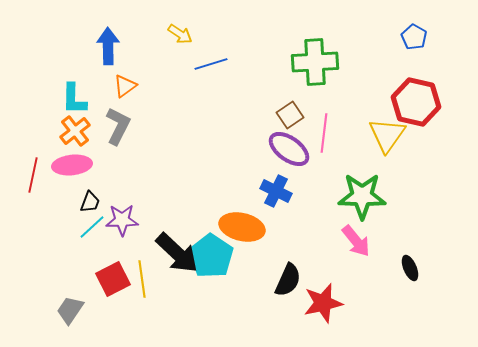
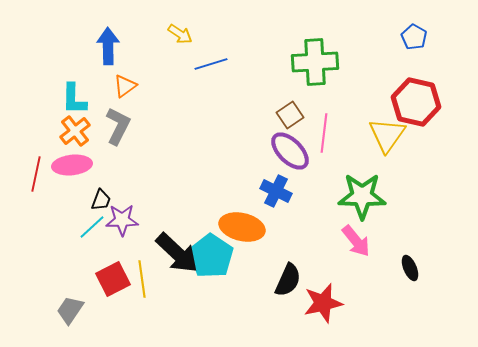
purple ellipse: moved 1 px right, 2 px down; rotated 9 degrees clockwise
red line: moved 3 px right, 1 px up
black trapezoid: moved 11 px right, 2 px up
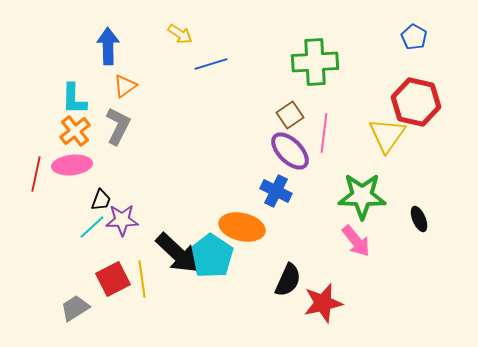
black ellipse: moved 9 px right, 49 px up
gray trapezoid: moved 5 px right, 2 px up; rotated 24 degrees clockwise
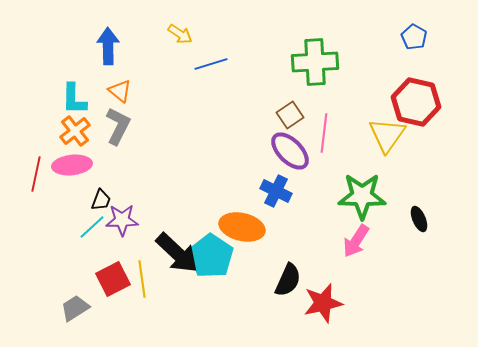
orange triangle: moved 5 px left, 5 px down; rotated 45 degrees counterclockwise
pink arrow: rotated 72 degrees clockwise
